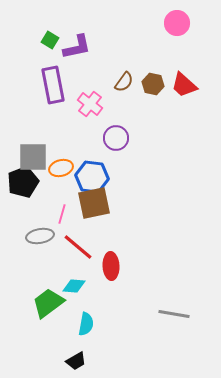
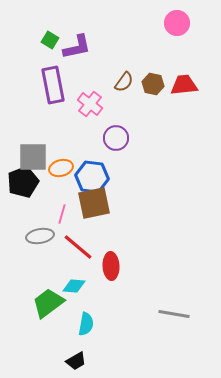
red trapezoid: rotated 132 degrees clockwise
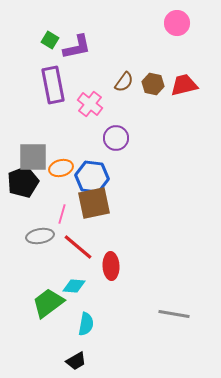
red trapezoid: rotated 8 degrees counterclockwise
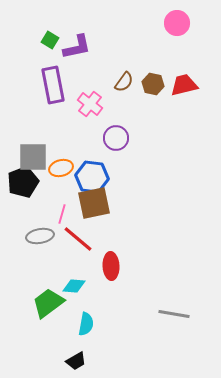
red line: moved 8 px up
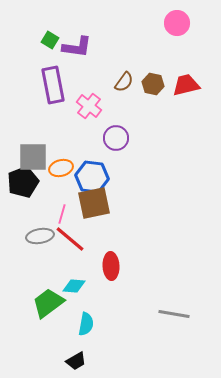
purple L-shape: rotated 20 degrees clockwise
red trapezoid: moved 2 px right
pink cross: moved 1 px left, 2 px down
red line: moved 8 px left
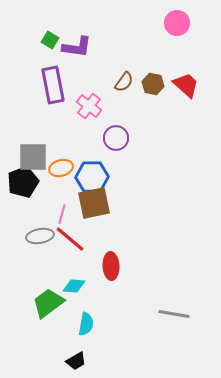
red trapezoid: rotated 56 degrees clockwise
blue hexagon: rotated 8 degrees counterclockwise
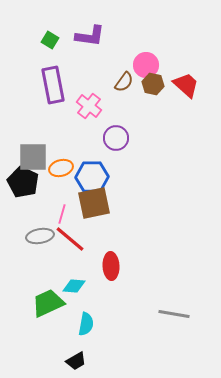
pink circle: moved 31 px left, 42 px down
purple L-shape: moved 13 px right, 11 px up
black pentagon: rotated 24 degrees counterclockwise
green trapezoid: rotated 12 degrees clockwise
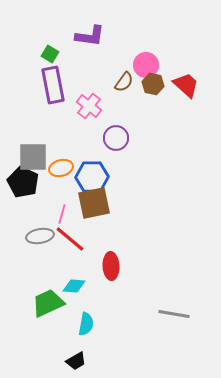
green square: moved 14 px down
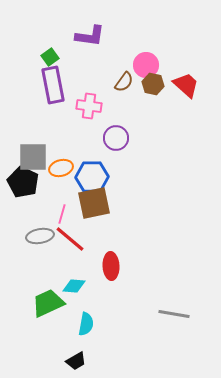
green square: moved 3 px down; rotated 24 degrees clockwise
pink cross: rotated 30 degrees counterclockwise
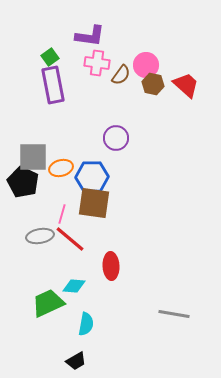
brown semicircle: moved 3 px left, 7 px up
pink cross: moved 8 px right, 43 px up
brown square: rotated 20 degrees clockwise
